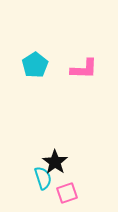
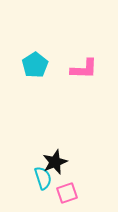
black star: rotated 15 degrees clockwise
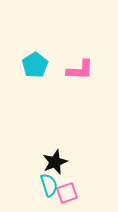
pink L-shape: moved 4 px left, 1 px down
cyan semicircle: moved 6 px right, 7 px down
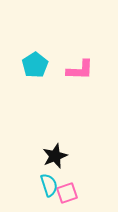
black star: moved 6 px up
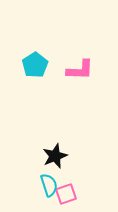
pink square: moved 1 px left, 1 px down
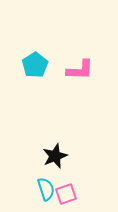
cyan semicircle: moved 3 px left, 4 px down
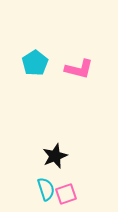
cyan pentagon: moved 2 px up
pink L-shape: moved 1 px left, 1 px up; rotated 12 degrees clockwise
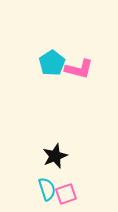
cyan pentagon: moved 17 px right
cyan semicircle: moved 1 px right
